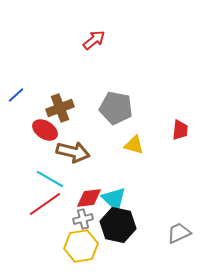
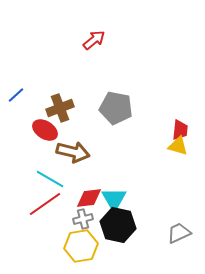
yellow triangle: moved 44 px right, 1 px down
cyan triangle: rotated 16 degrees clockwise
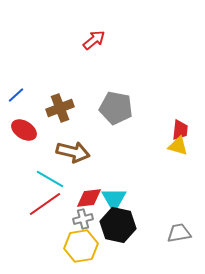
red ellipse: moved 21 px left
gray trapezoid: rotated 15 degrees clockwise
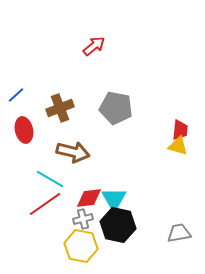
red arrow: moved 6 px down
red ellipse: rotated 45 degrees clockwise
yellow hexagon: rotated 20 degrees clockwise
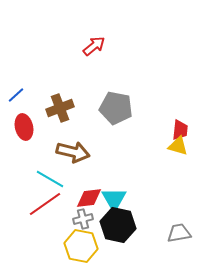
red ellipse: moved 3 px up
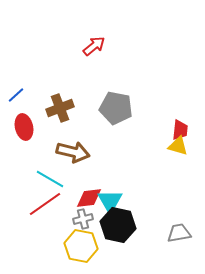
cyan triangle: moved 4 px left, 2 px down
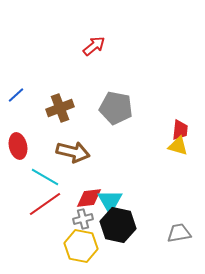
red ellipse: moved 6 px left, 19 px down
cyan line: moved 5 px left, 2 px up
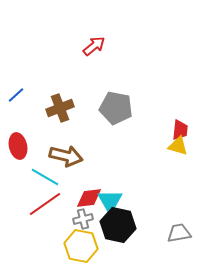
brown arrow: moved 7 px left, 4 px down
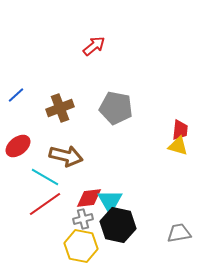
red ellipse: rotated 65 degrees clockwise
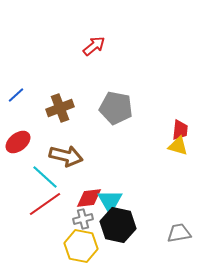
red ellipse: moved 4 px up
cyan line: rotated 12 degrees clockwise
